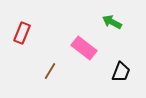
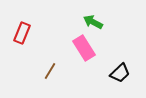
green arrow: moved 19 px left
pink rectangle: rotated 20 degrees clockwise
black trapezoid: moved 1 px left, 1 px down; rotated 25 degrees clockwise
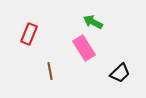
red rectangle: moved 7 px right, 1 px down
brown line: rotated 42 degrees counterclockwise
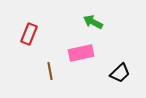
pink rectangle: moved 3 px left, 5 px down; rotated 70 degrees counterclockwise
